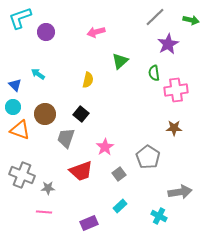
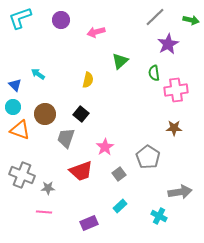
purple circle: moved 15 px right, 12 px up
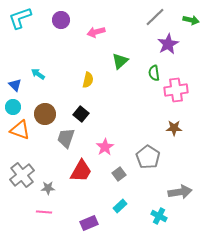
red trapezoid: rotated 40 degrees counterclockwise
gray cross: rotated 30 degrees clockwise
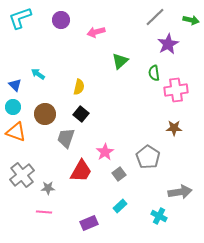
yellow semicircle: moved 9 px left, 7 px down
orange triangle: moved 4 px left, 2 px down
pink star: moved 5 px down
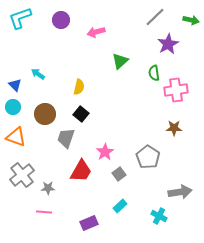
orange triangle: moved 5 px down
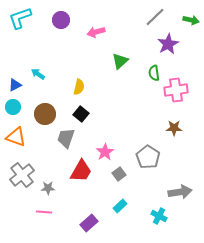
blue triangle: rotated 48 degrees clockwise
purple rectangle: rotated 18 degrees counterclockwise
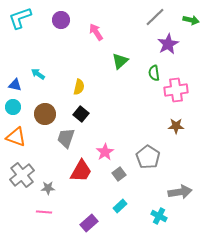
pink arrow: rotated 72 degrees clockwise
blue triangle: rotated 40 degrees clockwise
brown star: moved 2 px right, 2 px up
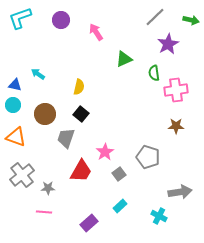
green triangle: moved 4 px right, 2 px up; rotated 18 degrees clockwise
cyan circle: moved 2 px up
gray pentagon: rotated 15 degrees counterclockwise
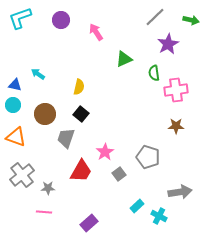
cyan rectangle: moved 17 px right
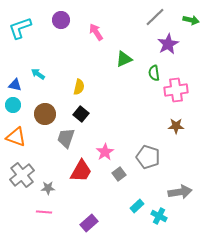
cyan L-shape: moved 10 px down
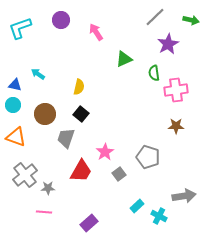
gray cross: moved 3 px right
gray arrow: moved 4 px right, 4 px down
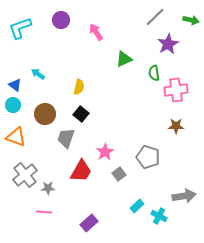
blue triangle: rotated 24 degrees clockwise
